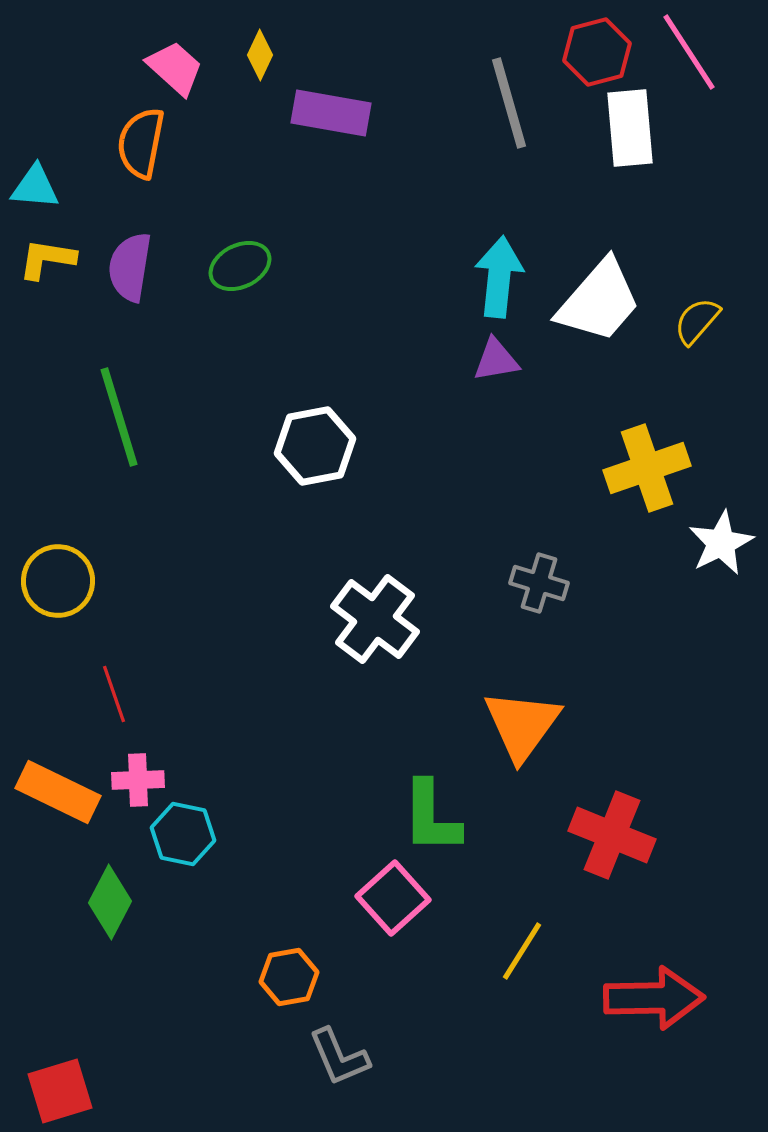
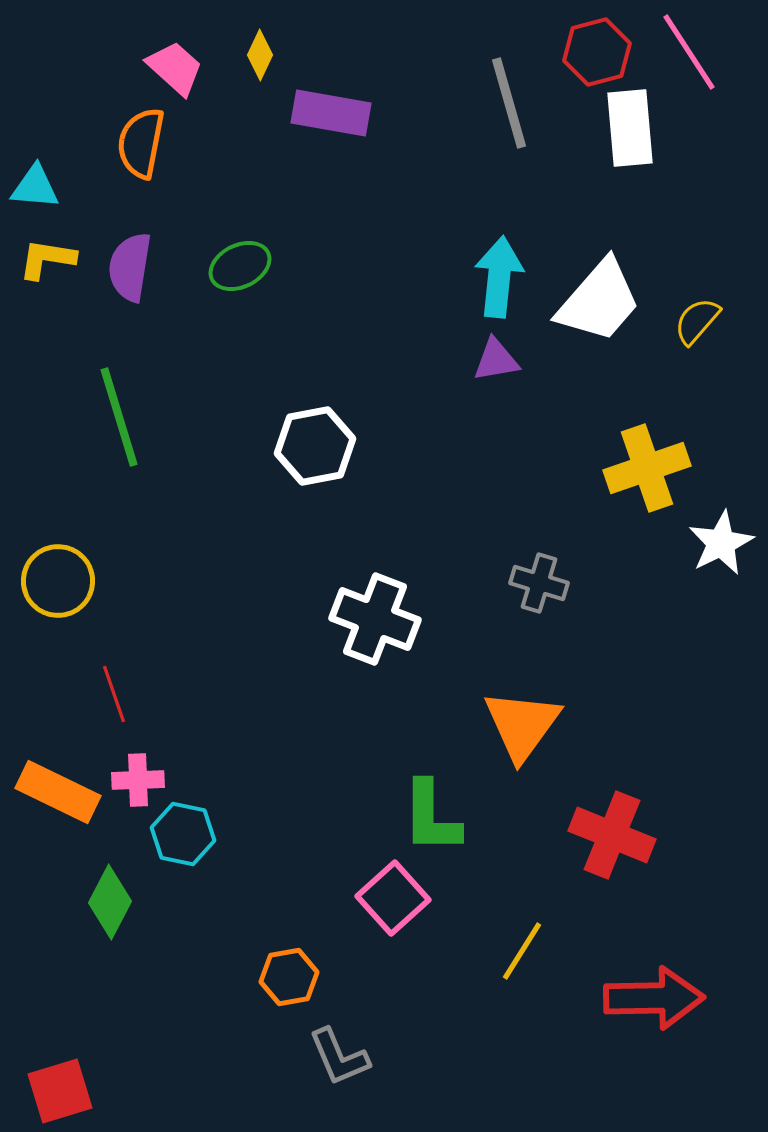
white cross: rotated 16 degrees counterclockwise
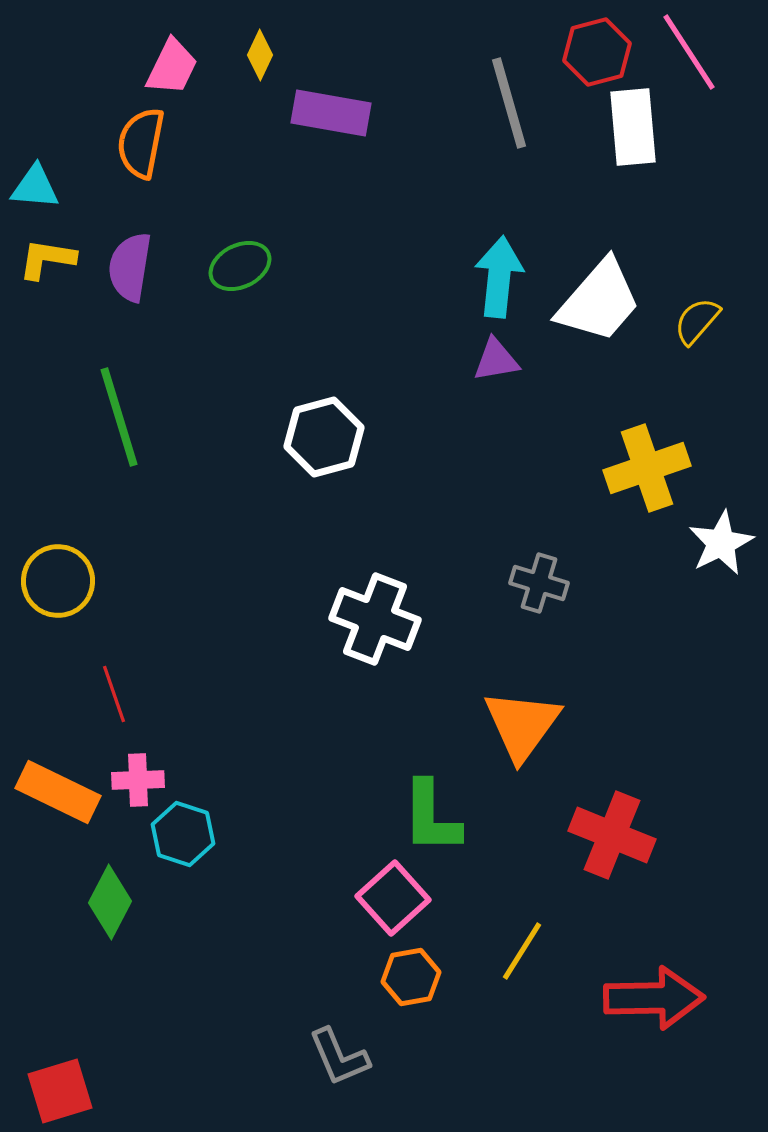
pink trapezoid: moved 3 px left, 1 px up; rotated 74 degrees clockwise
white rectangle: moved 3 px right, 1 px up
white hexagon: moved 9 px right, 9 px up; rotated 4 degrees counterclockwise
cyan hexagon: rotated 6 degrees clockwise
orange hexagon: moved 122 px right
